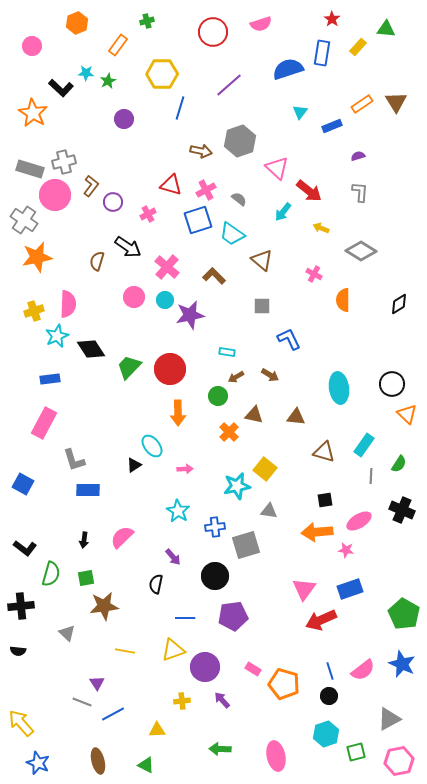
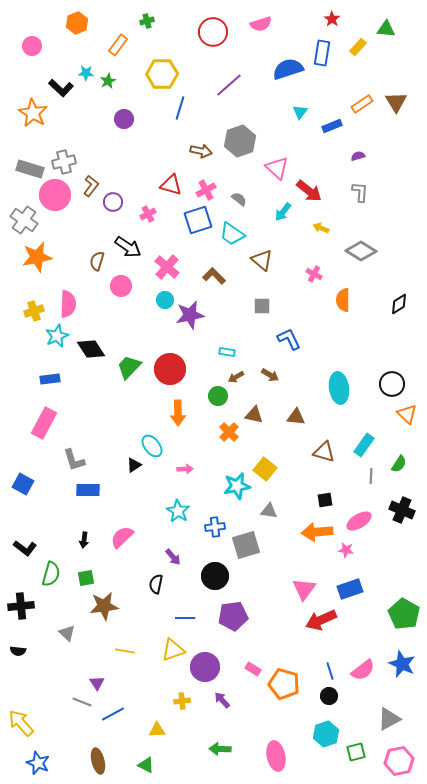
pink circle at (134, 297): moved 13 px left, 11 px up
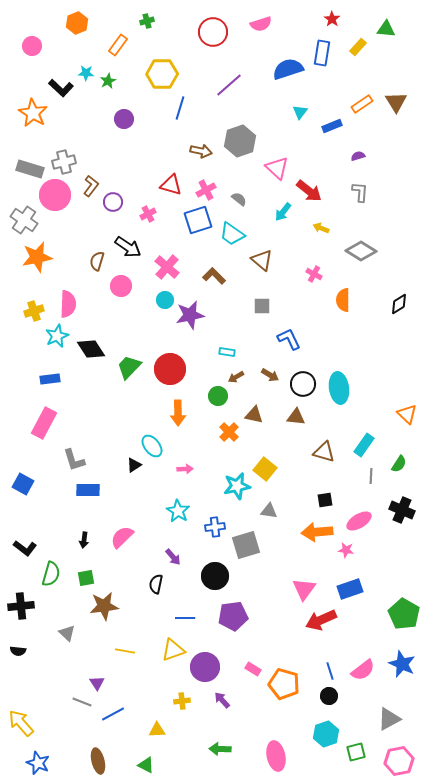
black circle at (392, 384): moved 89 px left
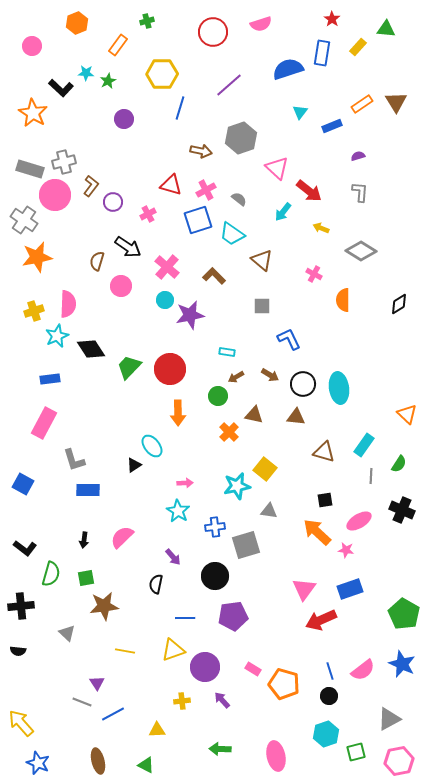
gray hexagon at (240, 141): moved 1 px right, 3 px up
pink arrow at (185, 469): moved 14 px down
orange arrow at (317, 532): rotated 48 degrees clockwise
